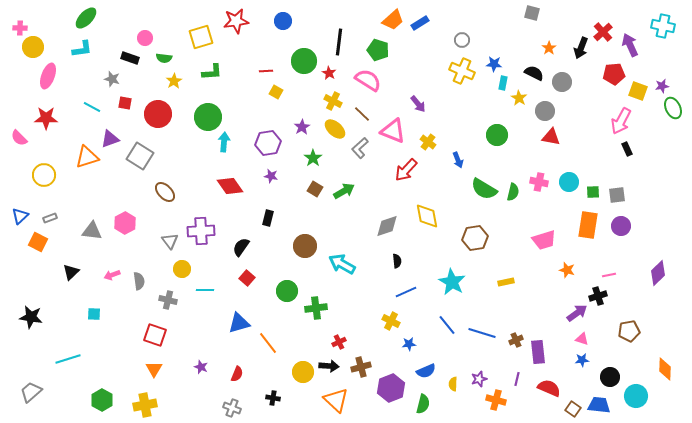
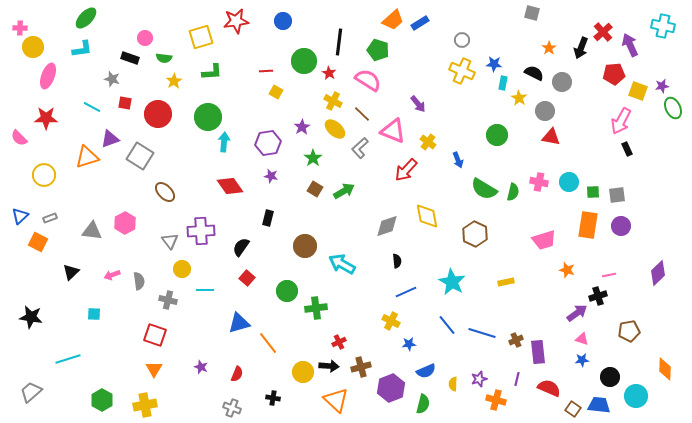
brown hexagon at (475, 238): moved 4 px up; rotated 25 degrees counterclockwise
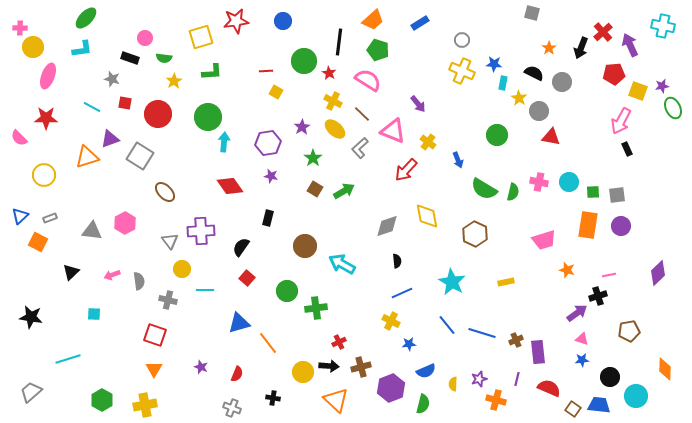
orange trapezoid at (393, 20): moved 20 px left
gray circle at (545, 111): moved 6 px left
blue line at (406, 292): moved 4 px left, 1 px down
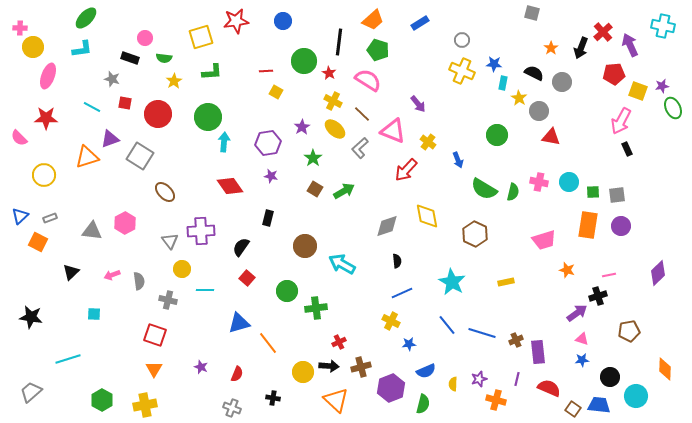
orange star at (549, 48): moved 2 px right
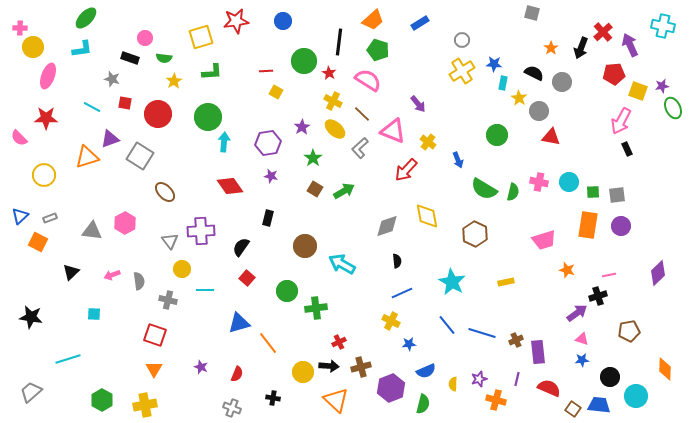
yellow cross at (462, 71): rotated 35 degrees clockwise
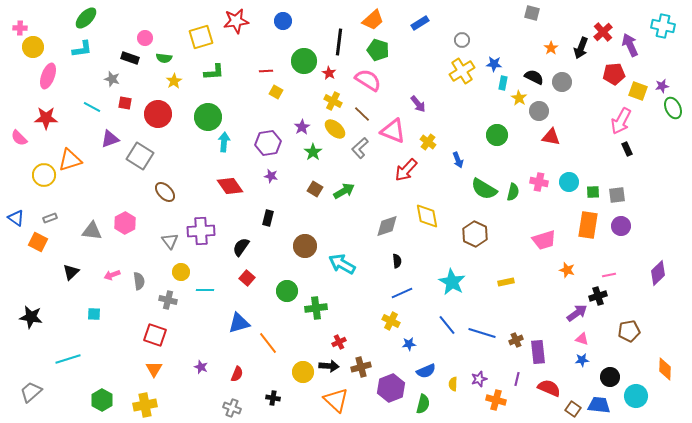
green L-shape at (212, 72): moved 2 px right
black semicircle at (534, 73): moved 4 px down
orange triangle at (87, 157): moved 17 px left, 3 px down
green star at (313, 158): moved 6 px up
blue triangle at (20, 216): moved 4 px left, 2 px down; rotated 42 degrees counterclockwise
yellow circle at (182, 269): moved 1 px left, 3 px down
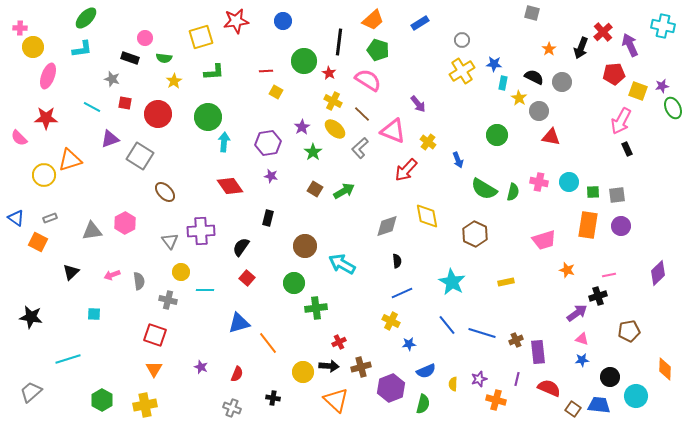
orange star at (551, 48): moved 2 px left, 1 px down
gray triangle at (92, 231): rotated 15 degrees counterclockwise
green circle at (287, 291): moved 7 px right, 8 px up
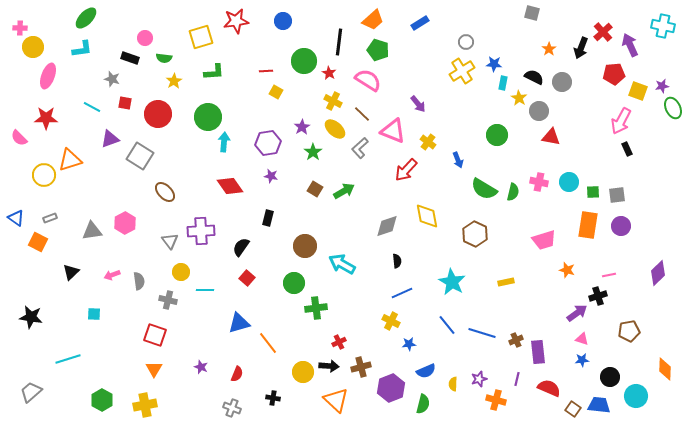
gray circle at (462, 40): moved 4 px right, 2 px down
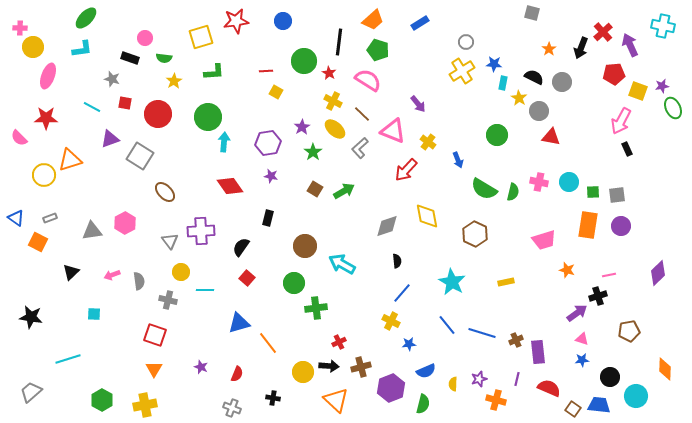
blue line at (402, 293): rotated 25 degrees counterclockwise
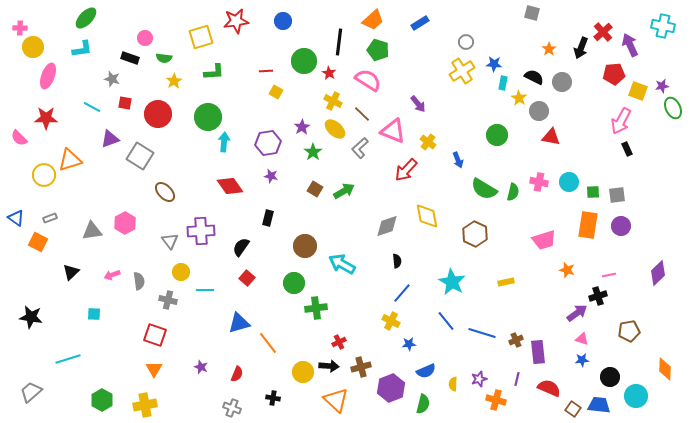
blue line at (447, 325): moved 1 px left, 4 px up
